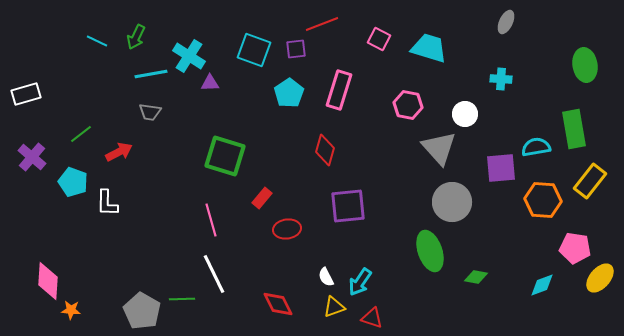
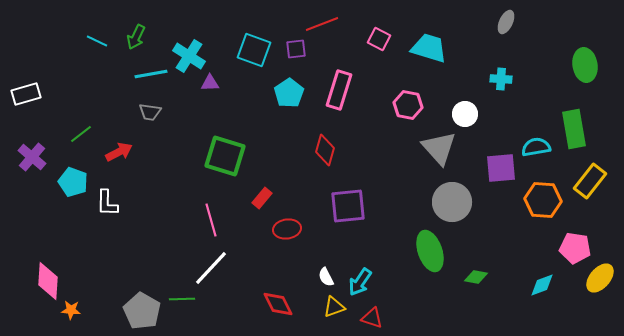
white line at (214, 274): moved 3 px left, 6 px up; rotated 69 degrees clockwise
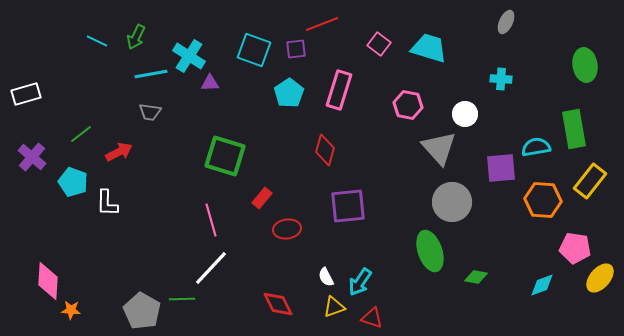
pink square at (379, 39): moved 5 px down; rotated 10 degrees clockwise
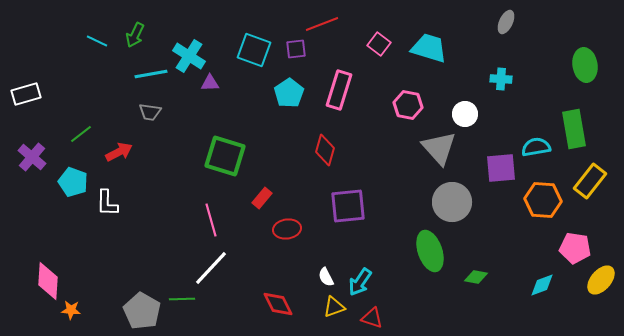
green arrow at (136, 37): moved 1 px left, 2 px up
yellow ellipse at (600, 278): moved 1 px right, 2 px down
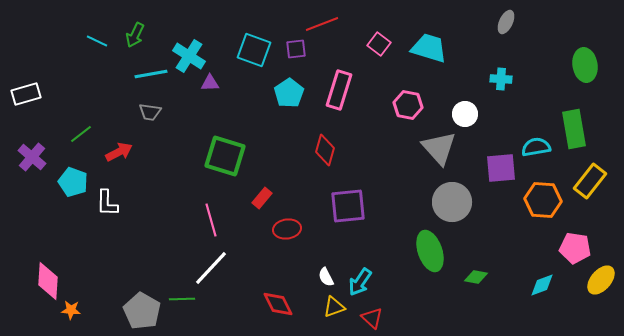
red triangle at (372, 318): rotated 25 degrees clockwise
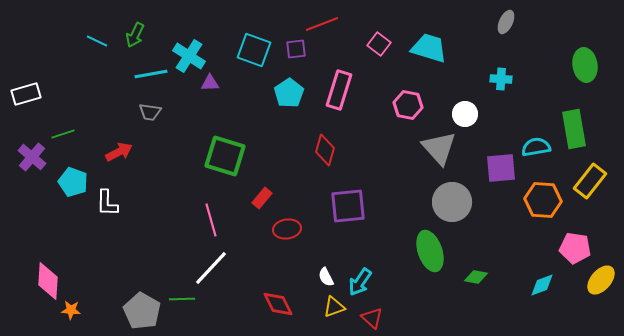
green line at (81, 134): moved 18 px left; rotated 20 degrees clockwise
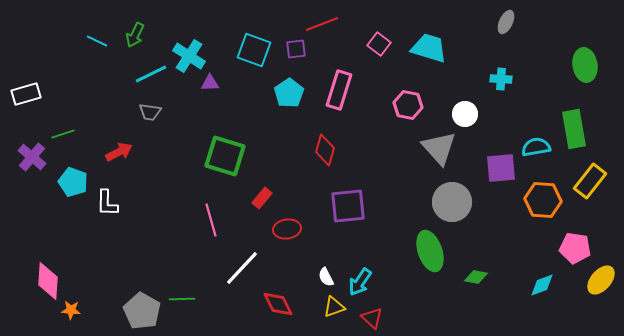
cyan line at (151, 74): rotated 16 degrees counterclockwise
white line at (211, 268): moved 31 px right
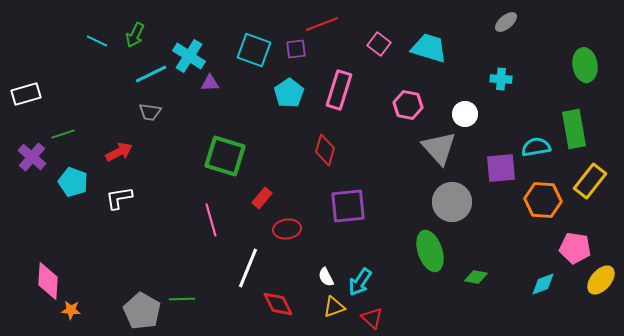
gray ellipse at (506, 22): rotated 25 degrees clockwise
white L-shape at (107, 203): moved 12 px right, 5 px up; rotated 80 degrees clockwise
white line at (242, 268): moved 6 px right; rotated 21 degrees counterclockwise
cyan diamond at (542, 285): moved 1 px right, 1 px up
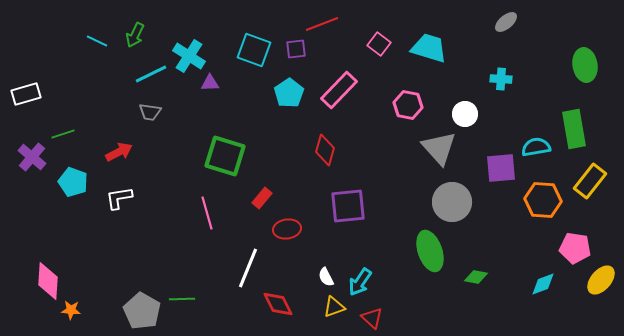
pink rectangle at (339, 90): rotated 27 degrees clockwise
pink line at (211, 220): moved 4 px left, 7 px up
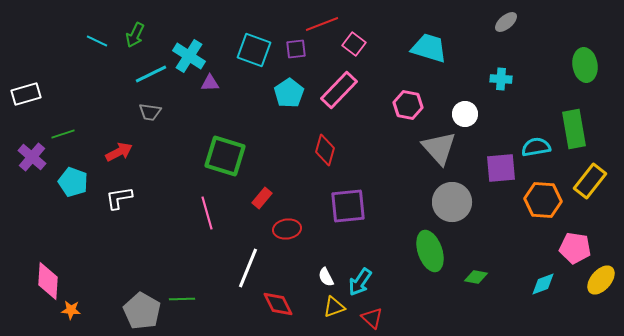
pink square at (379, 44): moved 25 px left
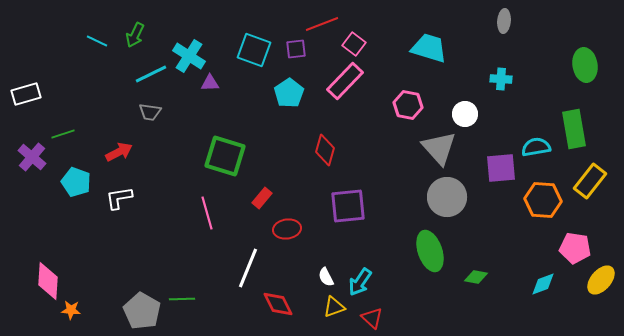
gray ellipse at (506, 22): moved 2 px left, 1 px up; rotated 45 degrees counterclockwise
pink rectangle at (339, 90): moved 6 px right, 9 px up
cyan pentagon at (73, 182): moved 3 px right
gray circle at (452, 202): moved 5 px left, 5 px up
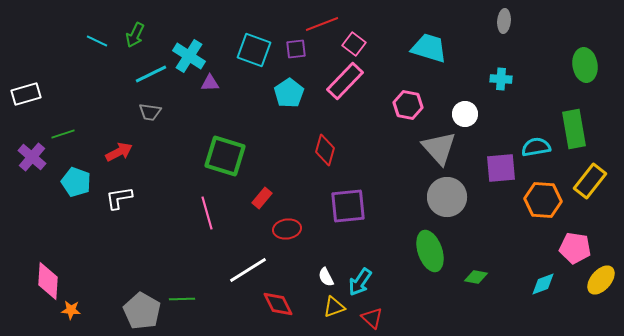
white line at (248, 268): moved 2 px down; rotated 36 degrees clockwise
